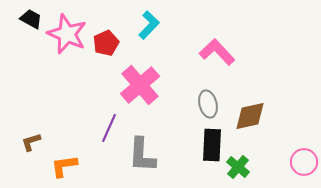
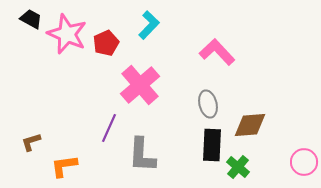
brown diamond: moved 9 px down; rotated 8 degrees clockwise
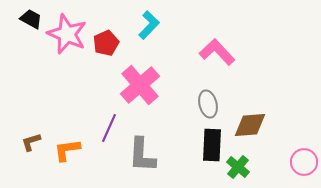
orange L-shape: moved 3 px right, 16 px up
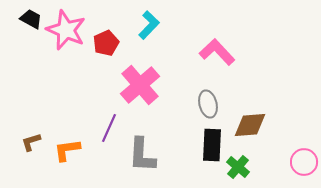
pink star: moved 1 px left, 4 px up
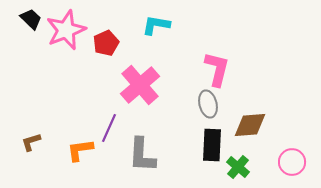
black trapezoid: rotated 15 degrees clockwise
cyan L-shape: moved 7 px right; rotated 124 degrees counterclockwise
pink star: rotated 27 degrees clockwise
pink L-shape: moved 17 px down; rotated 57 degrees clockwise
orange L-shape: moved 13 px right
pink circle: moved 12 px left
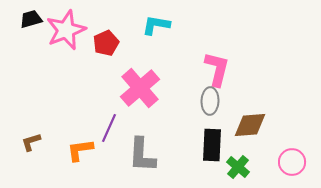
black trapezoid: rotated 60 degrees counterclockwise
pink cross: moved 3 px down
gray ellipse: moved 2 px right, 3 px up; rotated 16 degrees clockwise
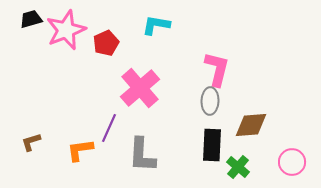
brown diamond: moved 1 px right
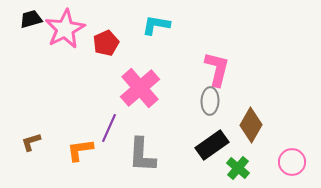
pink star: moved 1 px left, 1 px up; rotated 6 degrees counterclockwise
brown diamond: rotated 56 degrees counterclockwise
black rectangle: rotated 52 degrees clockwise
green cross: moved 1 px down
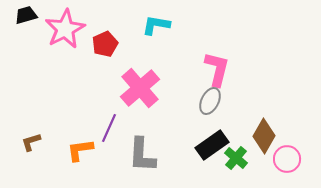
black trapezoid: moved 5 px left, 4 px up
red pentagon: moved 1 px left, 1 px down
gray ellipse: rotated 24 degrees clockwise
brown diamond: moved 13 px right, 11 px down
pink circle: moved 5 px left, 3 px up
green cross: moved 2 px left, 10 px up
